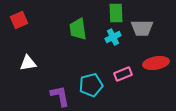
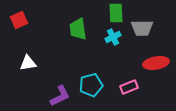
pink rectangle: moved 6 px right, 13 px down
purple L-shape: rotated 75 degrees clockwise
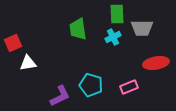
green rectangle: moved 1 px right, 1 px down
red square: moved 6 px left, 23 px down
cyan pentagon: rotated 30 degrees clockwise
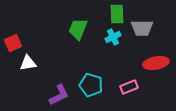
green trapezoid: rotated 30 degrees clockwise
purple L-shape: moved 1 px left, 1 px up
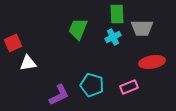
red ellipse: moved 4 px left, 1 px up
cyan pentagon: moved 1 px right
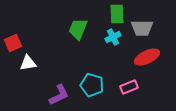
red ellipse: moved 5 px left, 5 px up; rotated 15 degrees counterclockwise
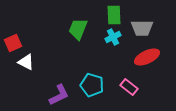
green rectangle: moved 3 px left, 1 px down
white triangle: moved 2 px left, 1 px up; rotated 36 degrees clockwise
pink rectangle: rotated 60 degrees clockwise
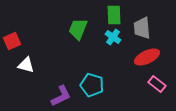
gray trapezoid: rotated 85 degrees clockwise
cyan cross: rotated 28 degrees counterclockwise
red square: moved 1 px left, 2 px up
white triangle: moved 3 px down; rotated 12 degrees counterclockwise
pink rectangle: moved 28 px right, 3 px up
purple L-shape: moved 2 px right, 1 px down
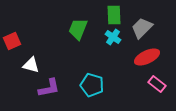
gray trapezoid: rotated 50 degrees clockwise
white triangle: moved 5 px right
purple L-shape: moved 12 px left, 8 px up; rotated 15 degrees clockwise
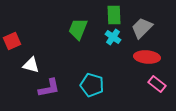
red ellipse: rotated 30 degrees clockwise
